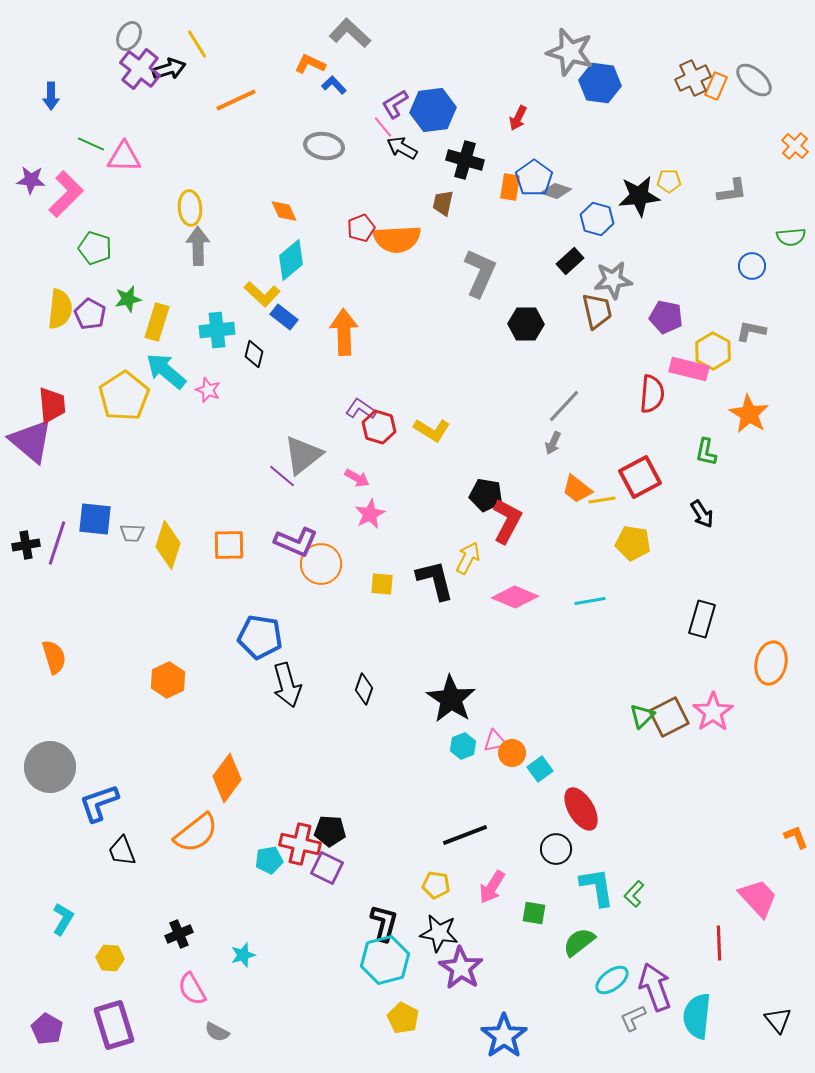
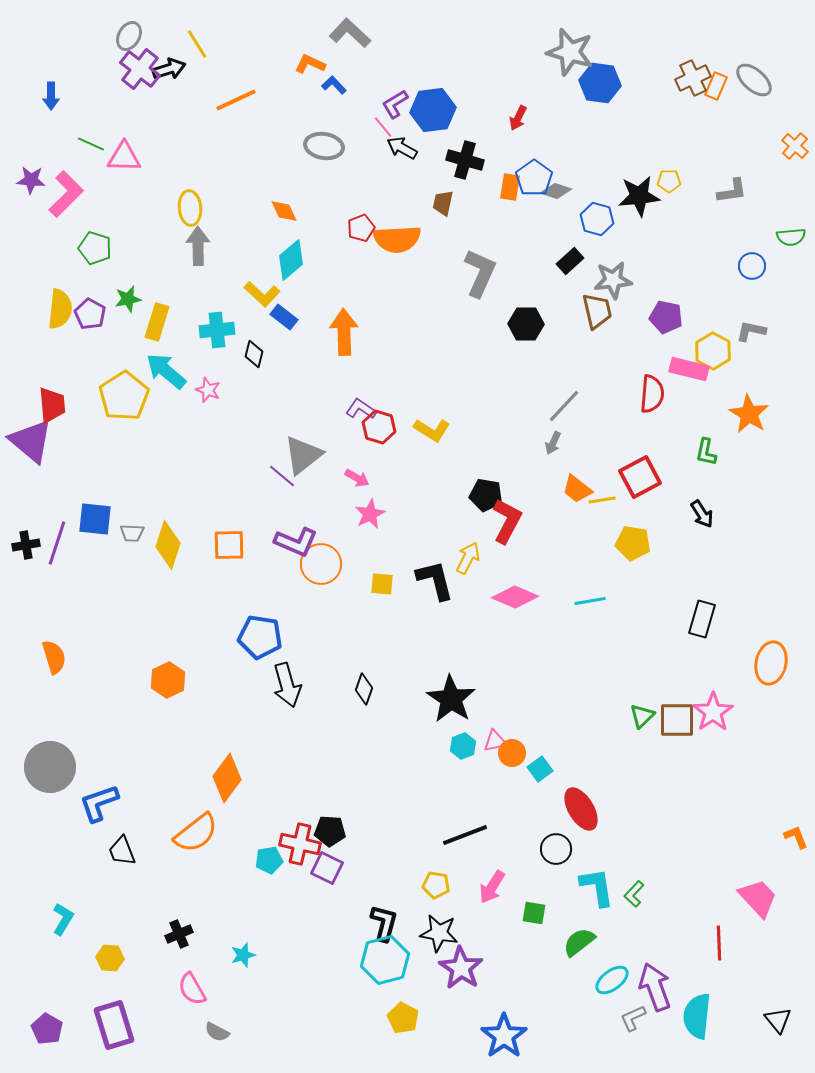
brown square at (669, 717): moved 8 px right, 3 px down; rotated 27 degrees clockwise
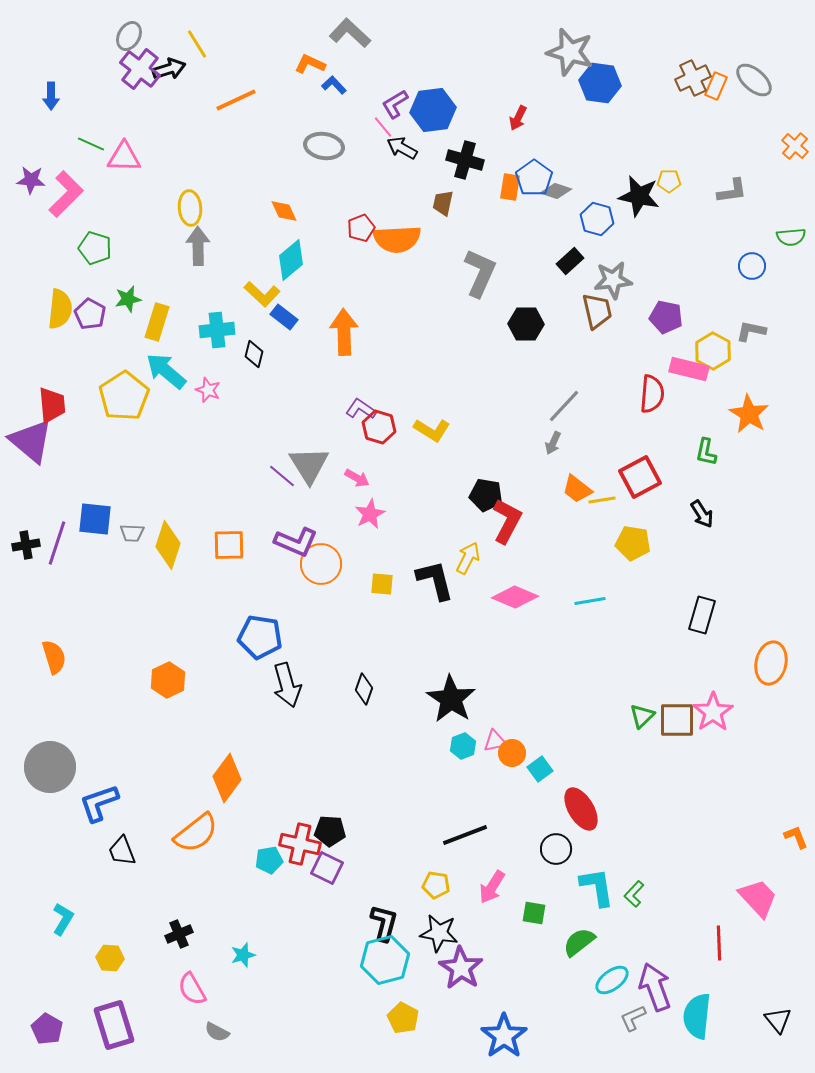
black star at (639, 196): rotated 18 degrees clockwise
gray triangle at (303, 455): moved 6 px right, 10 px down; rotated 24 degrees counterclockwise
black rectangle at (702, 619): moved 4 px up
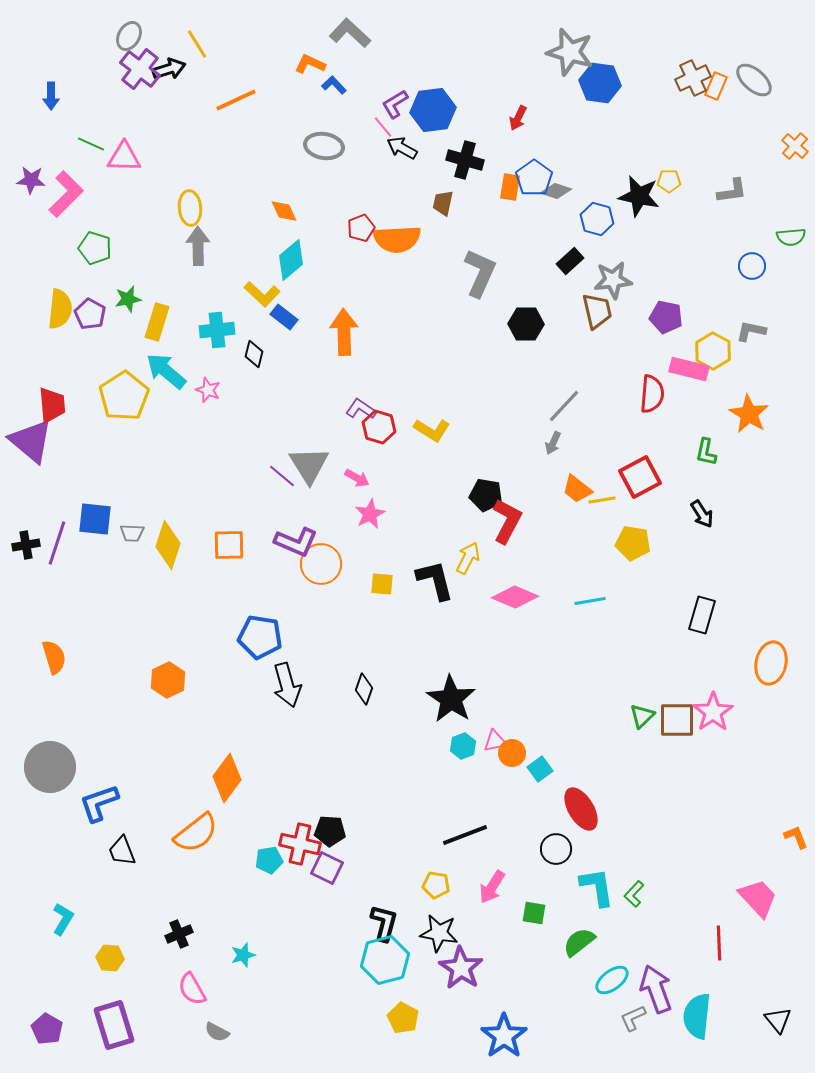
purple arrow at (655, 987): moved 1 px right, 2 px down
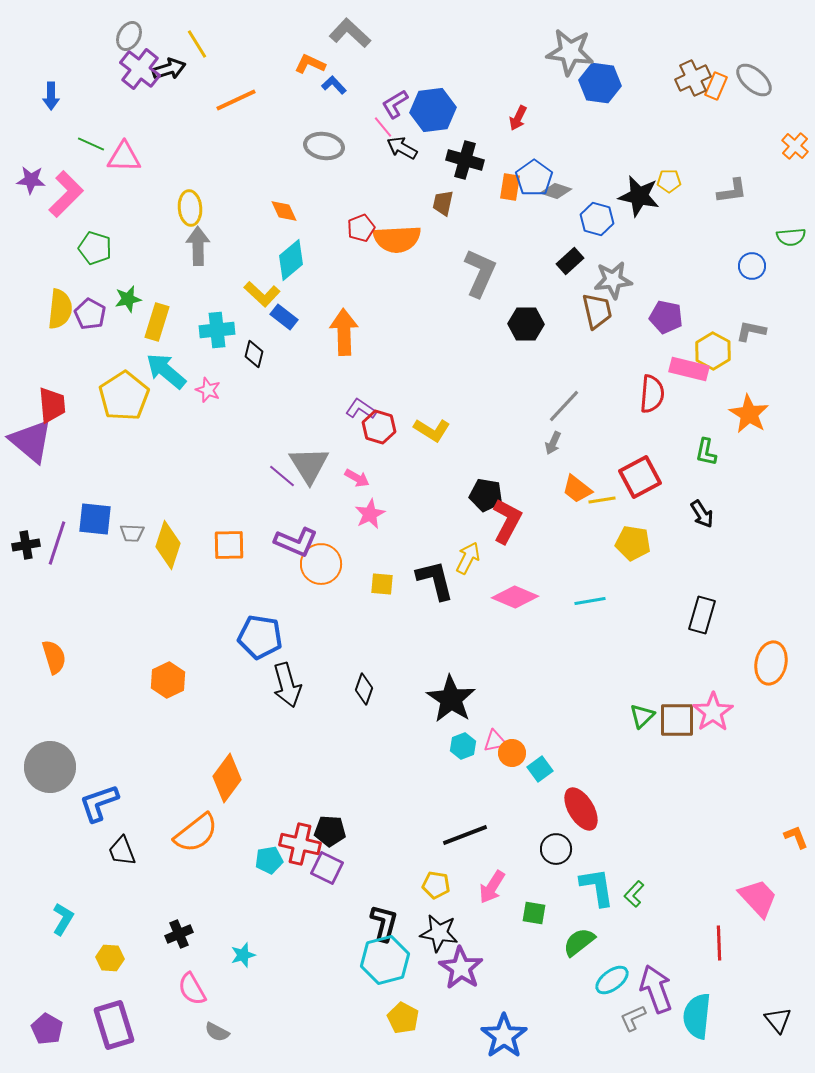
gray star at (570, 52): rotated 9 degrees counterclockwise
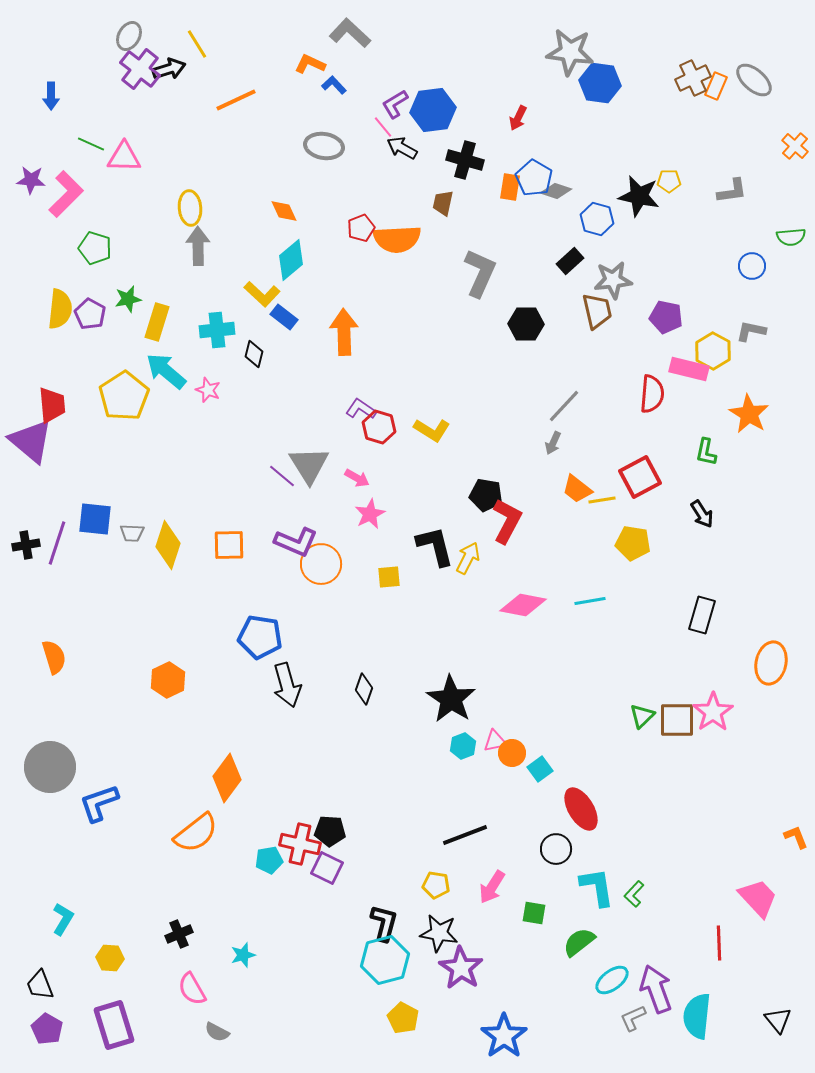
blue pentagon at (534, 178): rotated 6 degrees counterclockwise
black L-shape at (435, 580): moved 34 px up
yellow square at (382, 584): moved 7 px right, 7 px up; rotated 10 degrees counterclockwise
pink diamond at (515, 597): moved 8 px right, 8 px down; rotated 12 degrees counterclockwise
black trapezoid at (122, 851): moved 82 px left, 134 px down
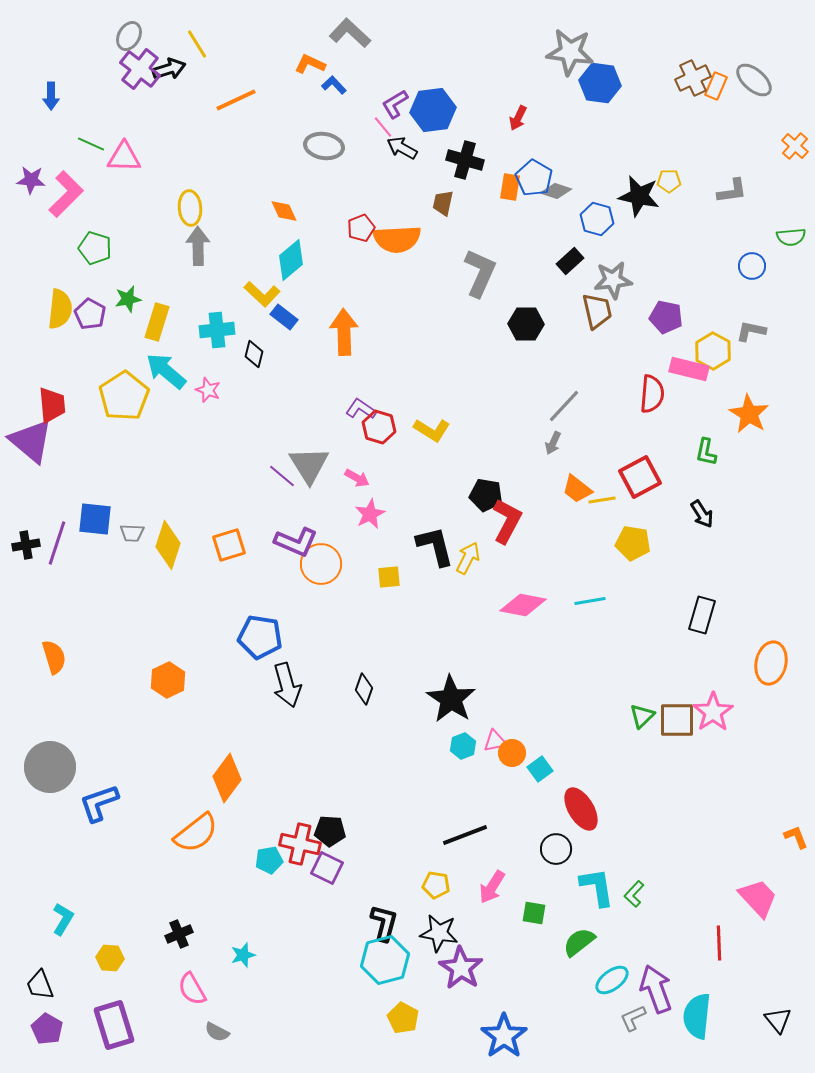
orange square at (229, 545): rotated 16 degrees counterclockwise
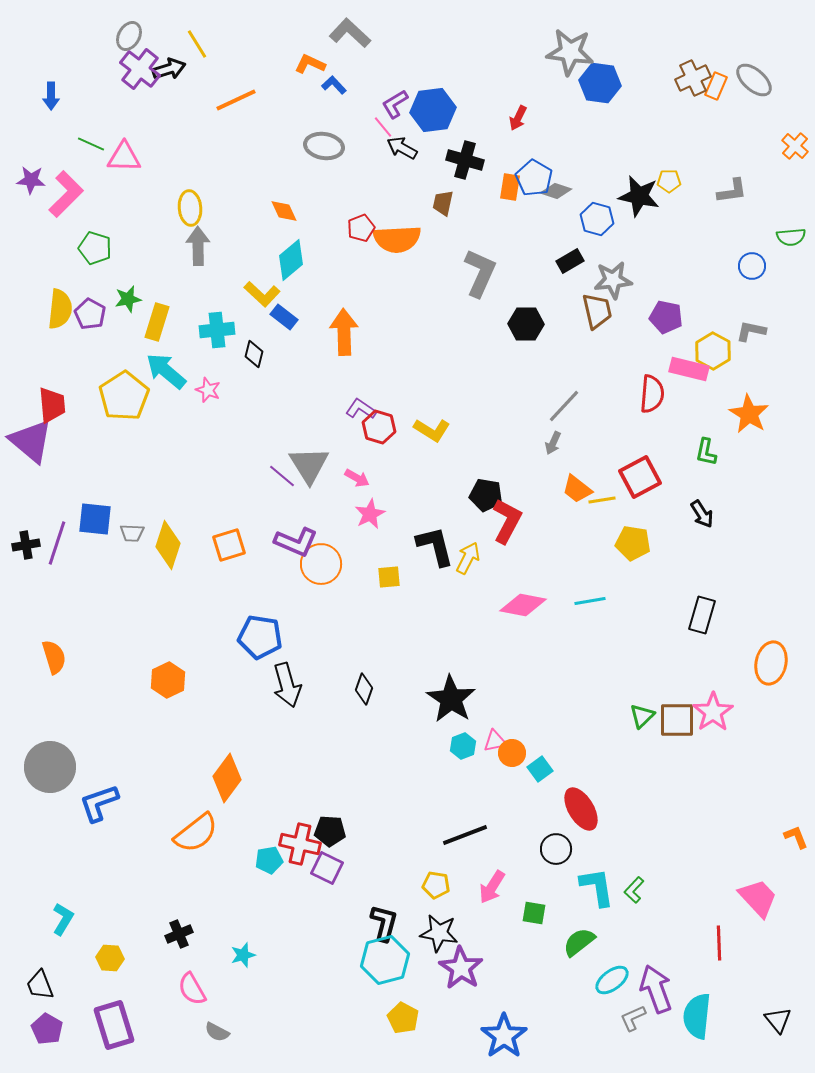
black rectangle at (570, 261): rotated 12 degrees clockwise
green L-shape at (634, 894): moved 4 px up
